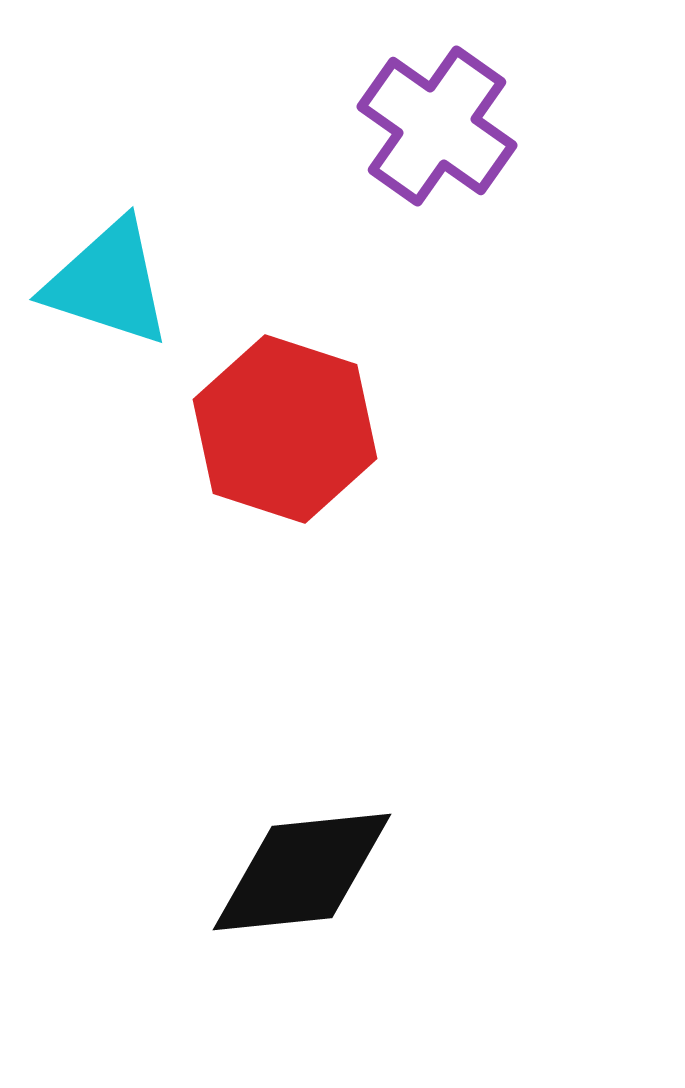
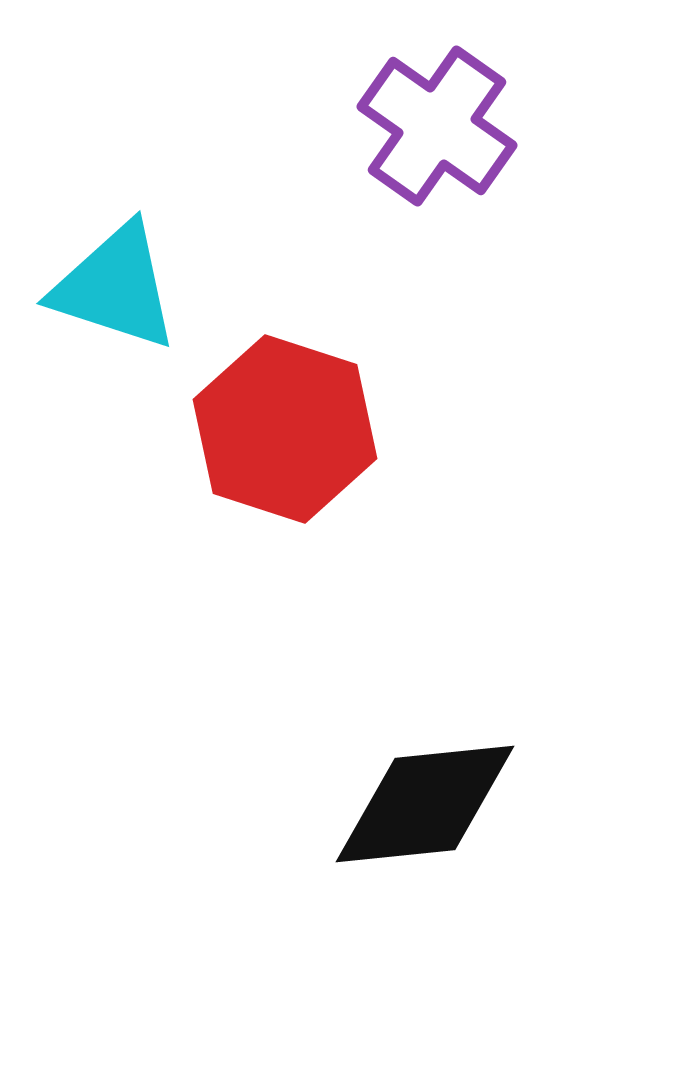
cyan triangle: moved 7 px right, 4 px down
black diamond: moved 123 px right, 68 px up
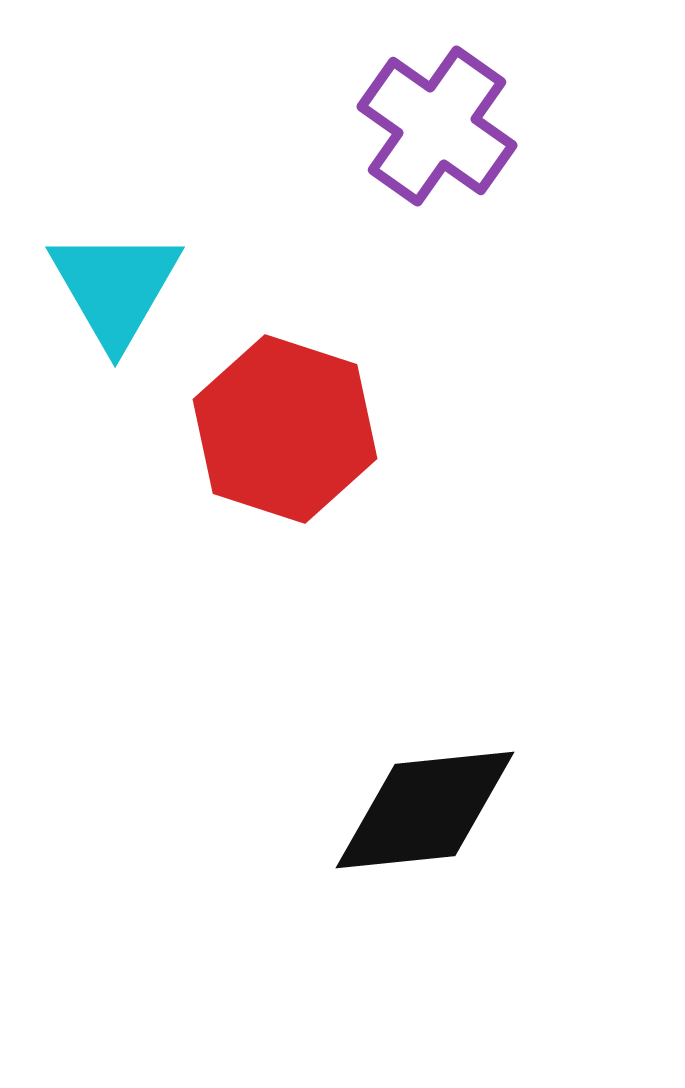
cyan triangle: rotated 42 degrees clockwise
black diamond: moved 6 px down
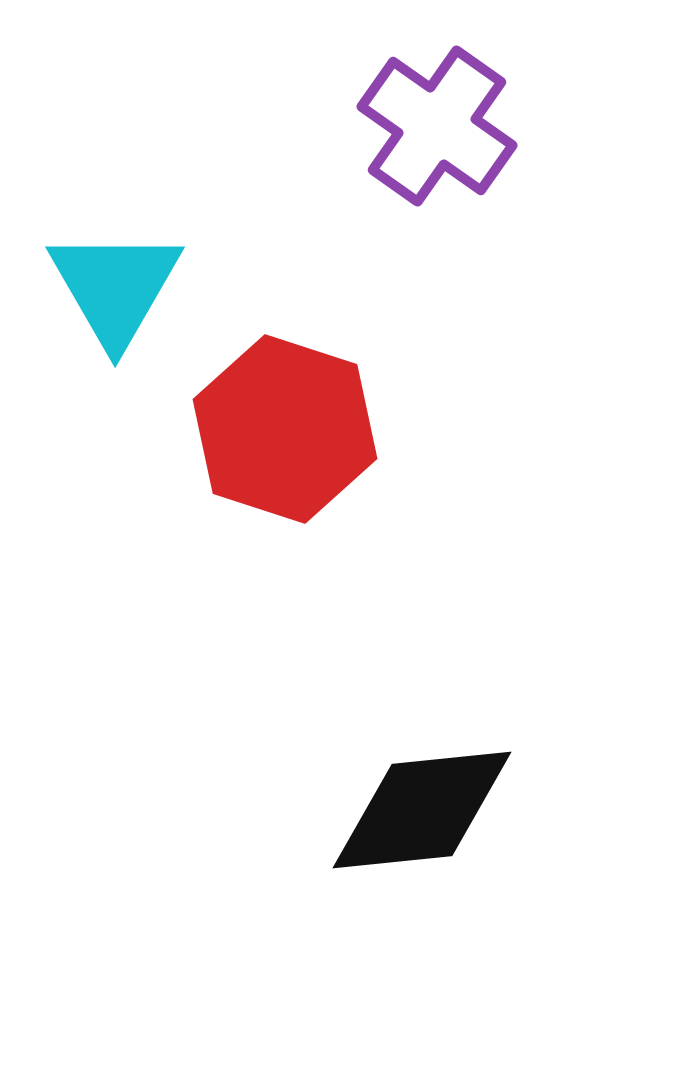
black diamond: moved 3 px left
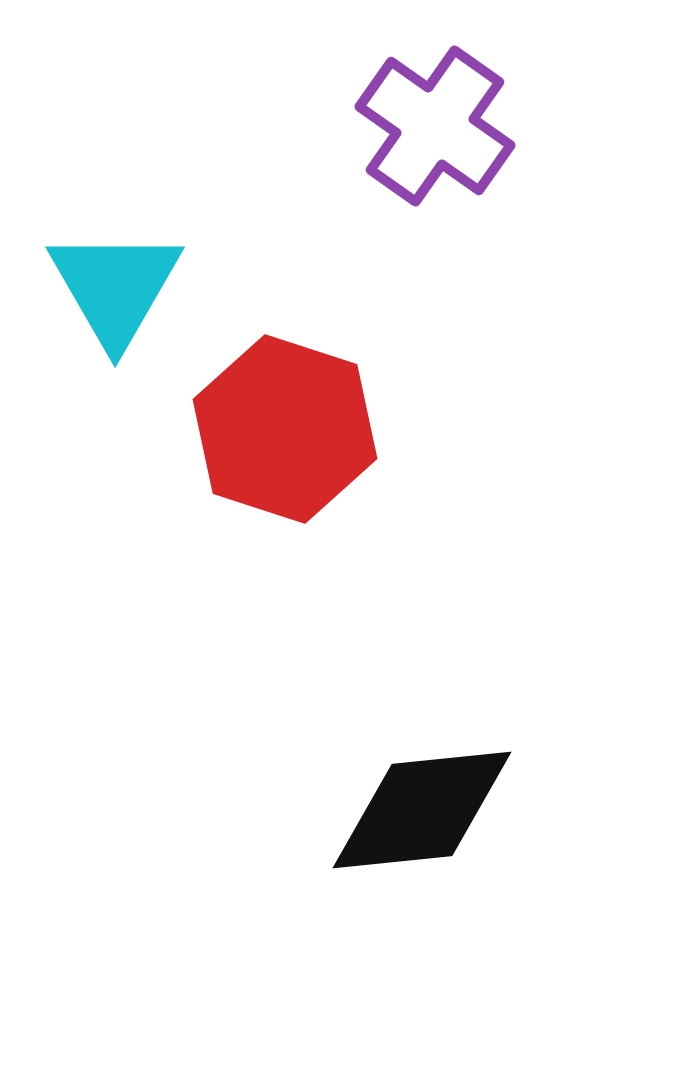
purple cross: moved 2 px left
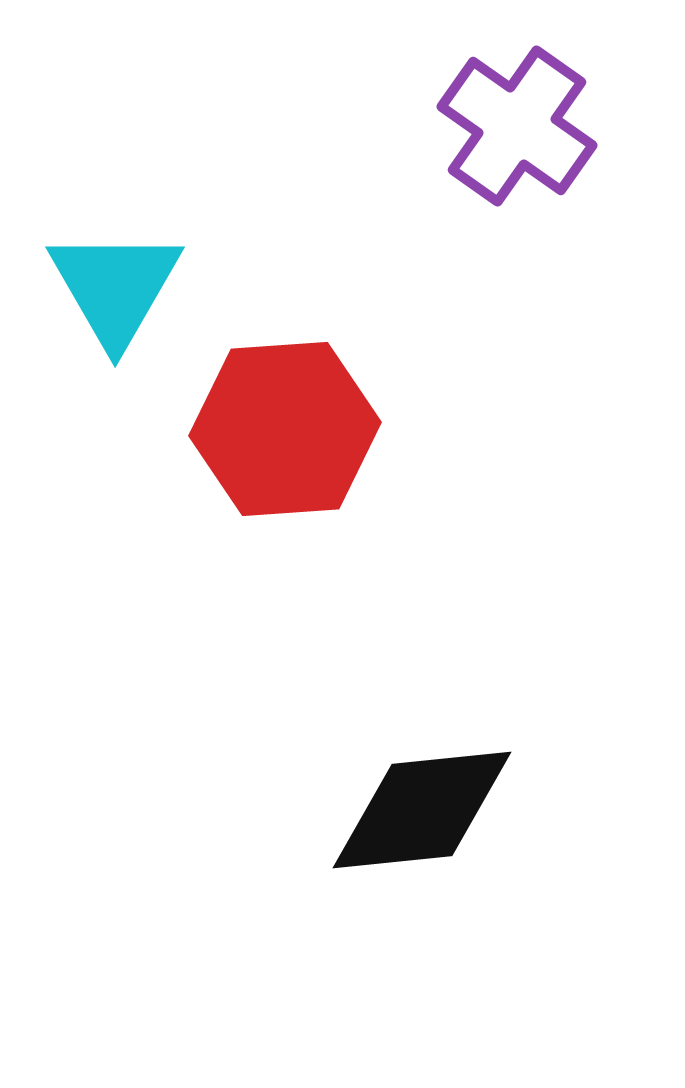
purple cross: moved 82 px right
red hexagon: rotated 22 degrees counterclockwise
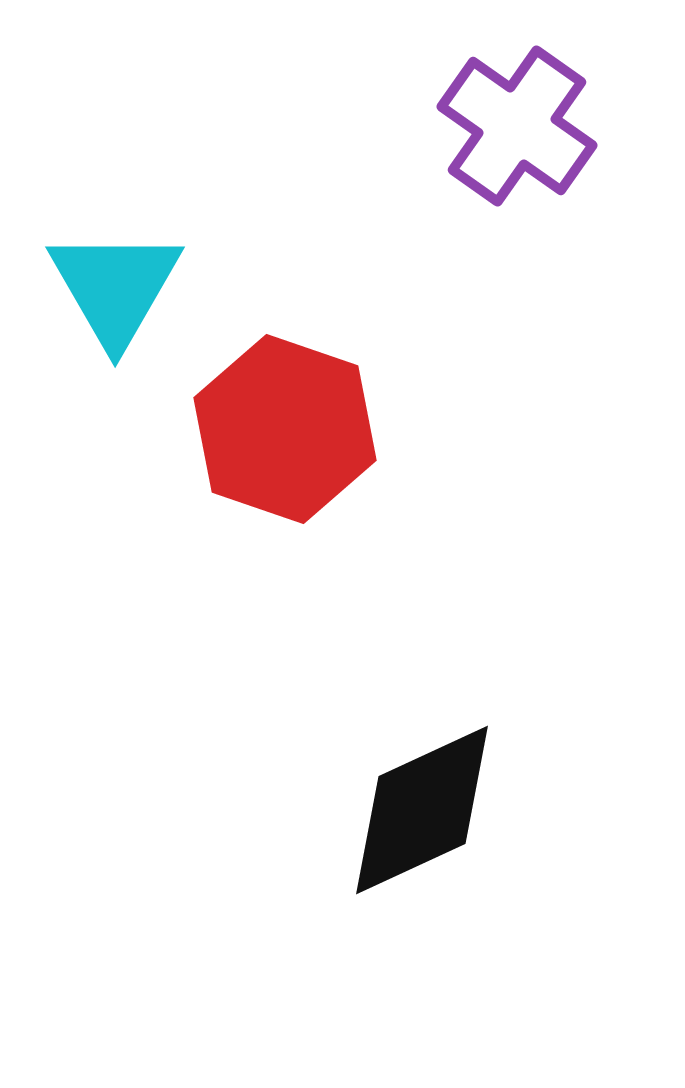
red hexagon: rotated 23 degrees clockwise
black diamond: rotated 19 degrees counterclockwise
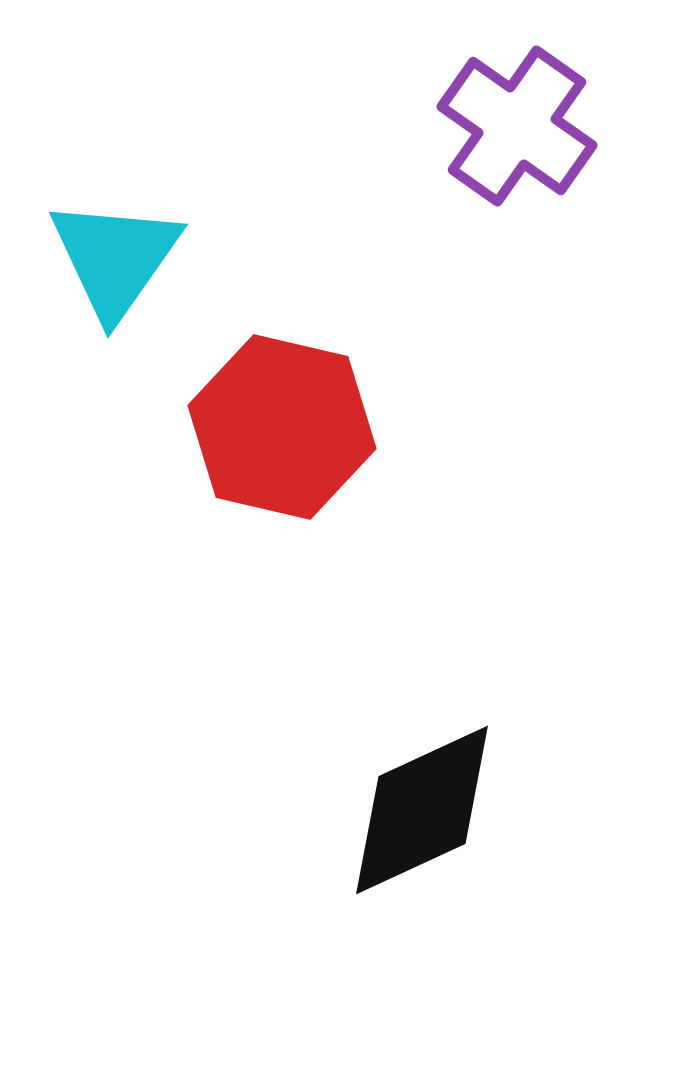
cyan triangle: moved 29 px up; rotated 5 degrees clockwise
red hexagon: moved 3 px left, 2 px up; rotated 6 degrees counterclockwise
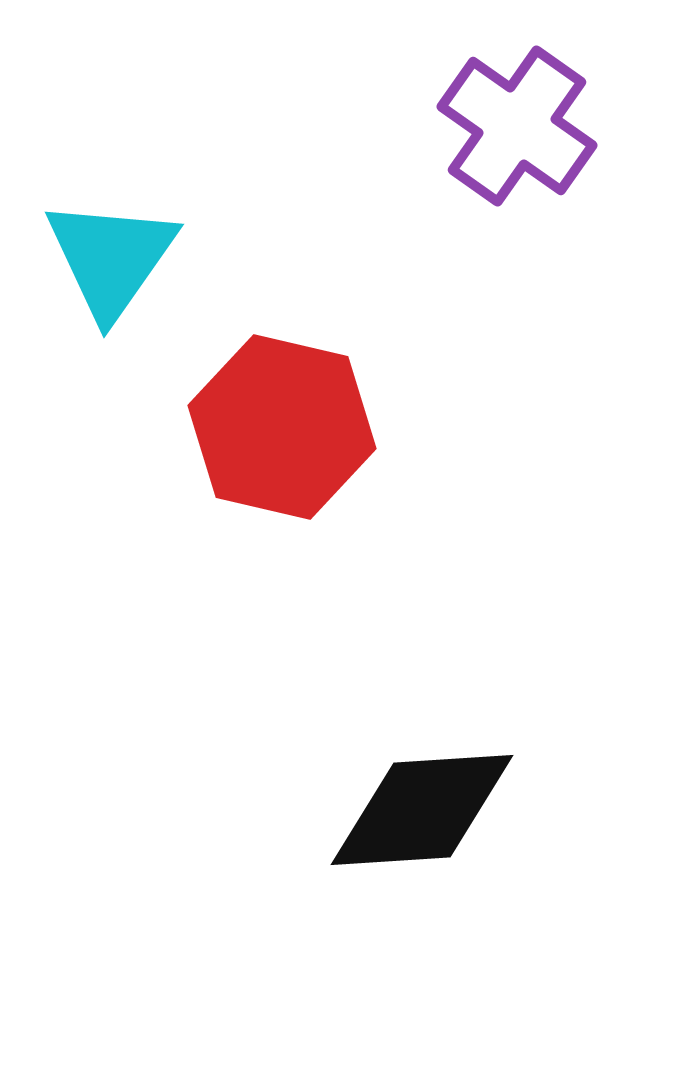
cyan triangle: moved 4 px left
black diamond: rotated 21 degrees clockwise
